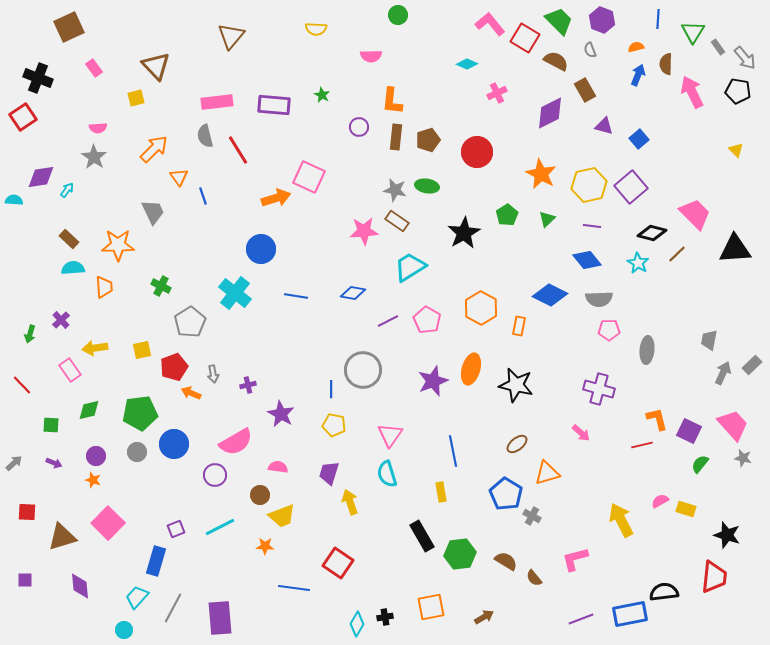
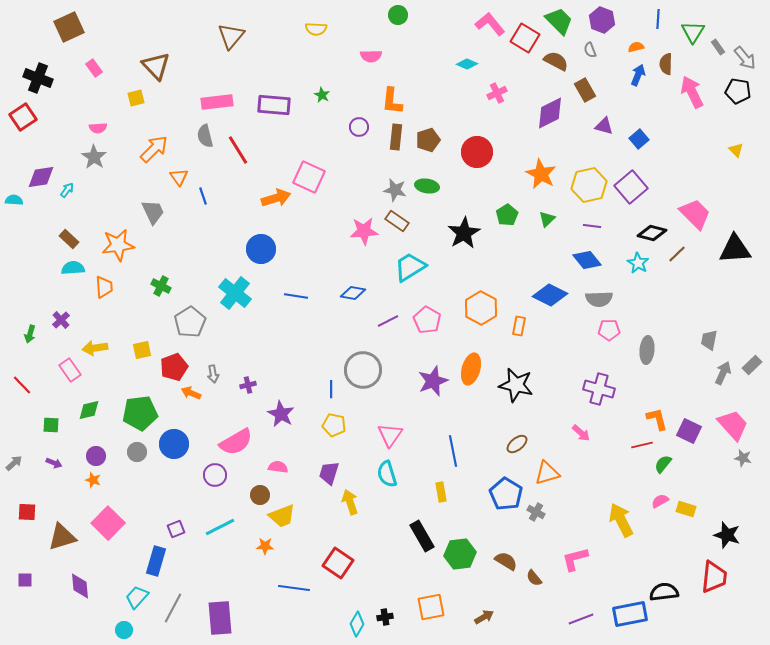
orange star at (118, 245): rotated 8 degrees counterclockwise
green semicircle at (700, 464): moved 37 px left
gray cross at (532, 516): moved 4 px right, 4 px up
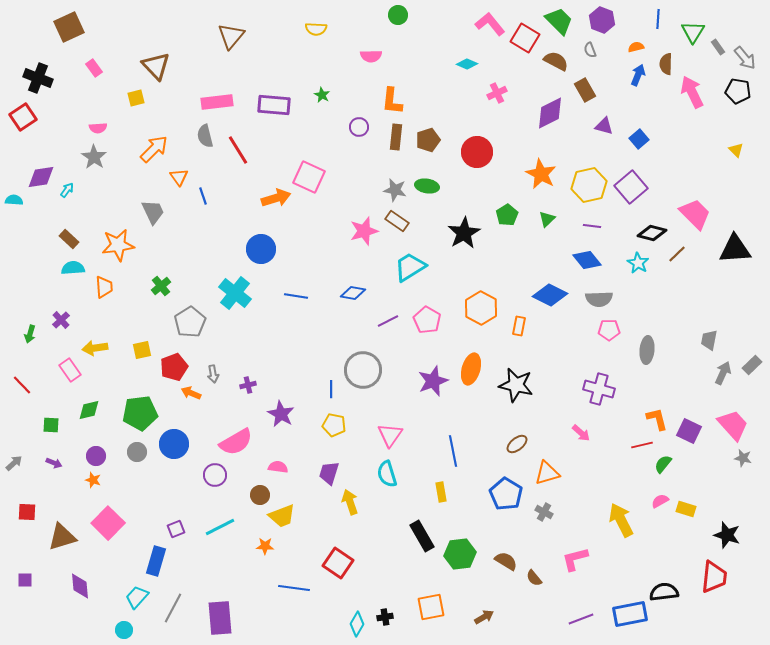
pink star at (364, 231): rotated 12 degrees counterclockwise
green cross at (161, 286): rotated 24 degrees clockwise
gray cross at (536, 512): moved 8 px right
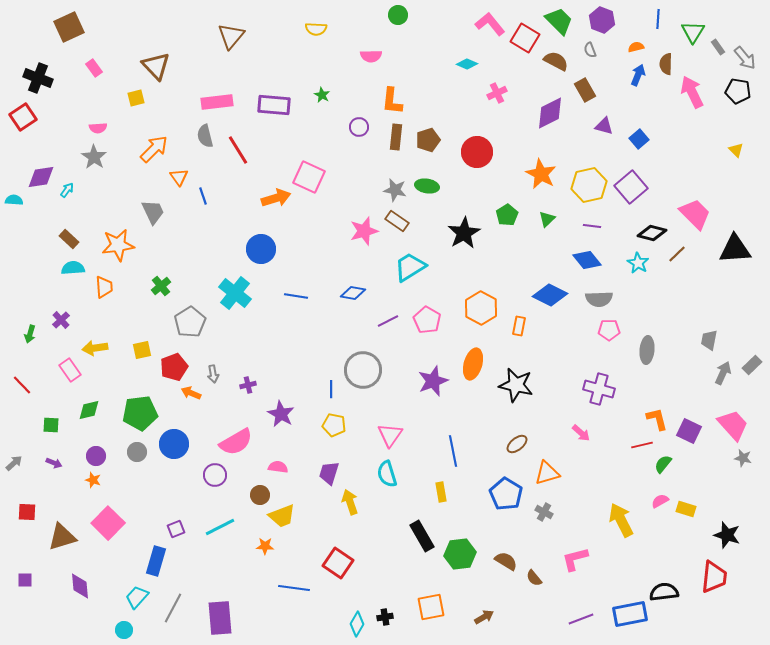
orange ellipse at (471, 369): moved 2 px right, 5 px up
